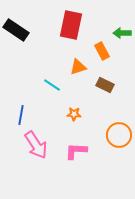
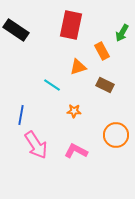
green arrow: rotated 60 degrees counterclockwise
orange star: moved 3 px up
orange circle: moved 3 px left
pink L-shape: rotated 25 degrees clockwise
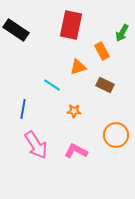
blue line: moved 2 px right, 6 px up
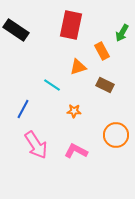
blue line: rotated 18 degrees clockwise
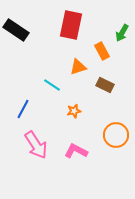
orange star: rotated 16 degrees counterclockwise
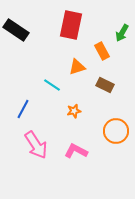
orange triangle: moved 1 px left
orange circle: moved 4 px up
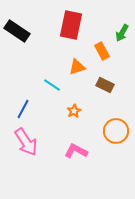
black rectangle: moved 1 px right, 1 px down
orange star: rotated 16 degrees counterclockwise
pink arrow: moved 10 px left, 3 px up
